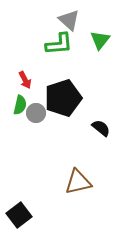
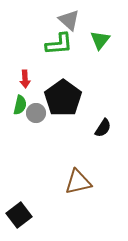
red arrow: moved 1 px up; rotated 24 degrees clockwise
black pentagon: rotated 18 degrees counterclockwise
black semicircle: moved 2 px right; rotated 84 degrees clockwise
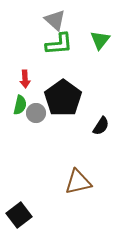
gray triangle: moved 14 px left
black semicircle: moved 2 px left, 2 px up
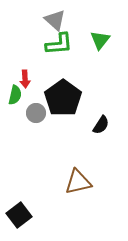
green semicircle: moved 5 px left, 10 px up
black semicircle: moved 1 px up
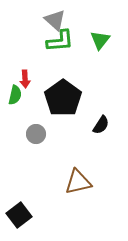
green L-shape: moved 1 px right, 3 px up
gray circle: moved 21 px down
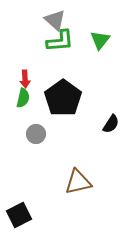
green semicircle: moved 8 px right, 3 px down
black semicircle: moved 10 px right, 1 px up
black square: rotated 10 degrees clockwise
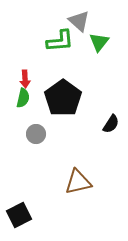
gray triangle: moved 24 px right, 1 px down
green triangle: moved 1 px left, 2 px down
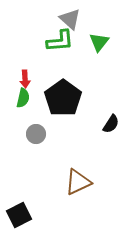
gray triangle: moved 9 px left, 2 px up
brown triangle: rotated 12 degrees counterclockwise
